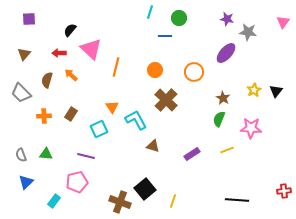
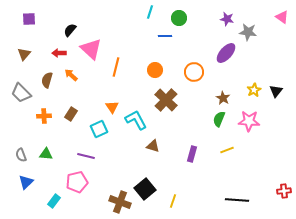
pink triangle at (283, 22): moved 1 px left, 5 px up; rotated 32 degrees counterclockwise
pink star at (251, 128): moved 2 px left, 7 px up
purple rectangle at (192, 154): rotated 42 degrees counterclockwise
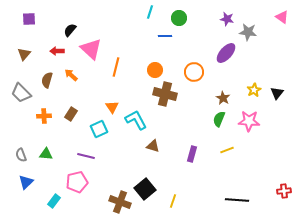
red arrow at (59, 53): moved 2 px left, 2 px up
black triangle at (276, 91): moved 1 px right, 2 px down
brown cross at (166, 100): moved 1 px left, 6 px up; rotated 30 degrees counterclockwise
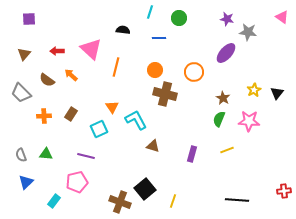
black semicircle at (70, 30): moved 53 px right; rotated 56 degrees clockwise
blue line at (165, 36): moved 6 px left, 2 px down
brown semicircle at (47, 80): rotated 70 degrees counterclockwise
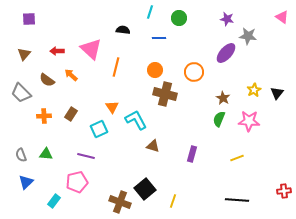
gray star at (248, 32): moved 4 px down
yellow line at (227, 150): moved 10 px right, 8 px down
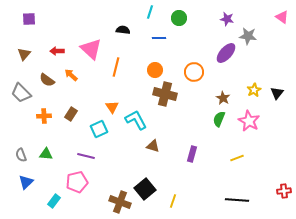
pink star at (249, 121): rotated 25 degrees clockwise
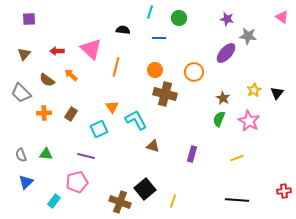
orange cross at (44, 116): moved 3 px up
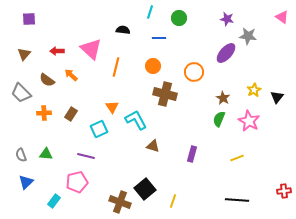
orange circle at (155, 70): moved 2 px left, 4 px up
black triangle at (277, 93): moved 4 px down
